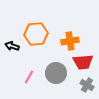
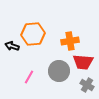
orange hexagon: moved 3 px left
red trapezoid: rotated 10 degrees clockwise
gray circle: moved 3 px right, 2 px up
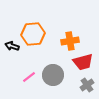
red trapezoid: rotated 20 degrees counterclockwise
gray circle: moved 6 px left, 4 px down
pink line: rotated 24 degrees clockwise
gray cross: rotated 24 degrees clockwise
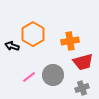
orange hexagon: rotated 25 degrees counterclockwise
gray cross: moved 5 px left, 3 px down; rotated 16 degrees clockwise
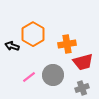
orange cross: moved 3 px left, 3 px down
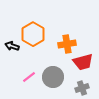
gray circle: moved 2 px down
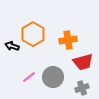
orange cross: moved 1 px right, 4 px up
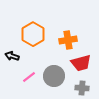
black arrow: moved 10 px down
red trapezoid: moved 2 px left, 1 px down
gray circle: moved 1 px right, 1 px up
gray cross: rotated 24 degrees clockwise
